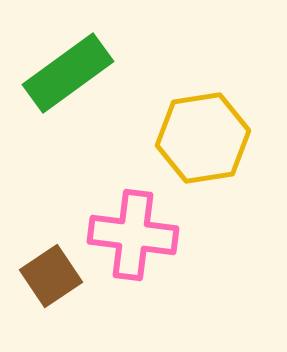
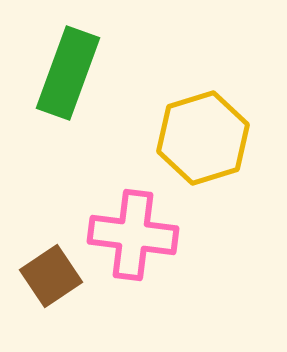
green rectangle: rotated 34 degrees counterclockwise
yellow hexagon: rotated 8 degrees counterclockwise
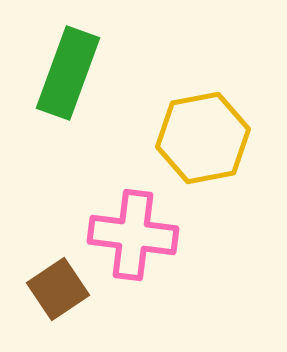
yellow hexagon: rotated 6 degrees clockwise
brown square: moved 7 px right, 13 px down
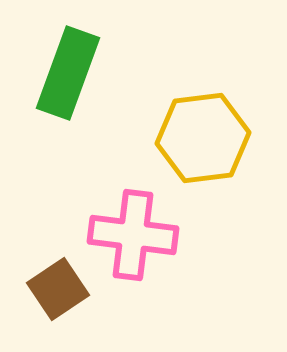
yellow hexagon: rotated 4 degrees clockwise
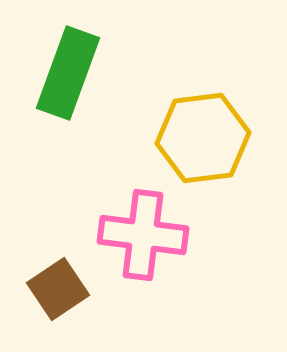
pink cross: moved 10 px right
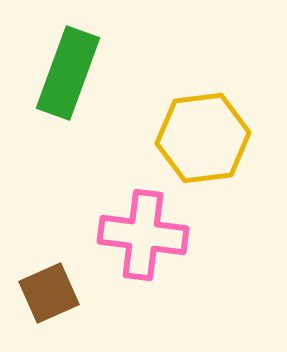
brown square: moved 9 px left, 4 px down; rotated 10 degrees clockwise
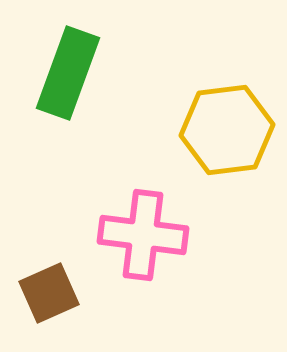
yellow hexagon: moved 24 px right, 8 px up
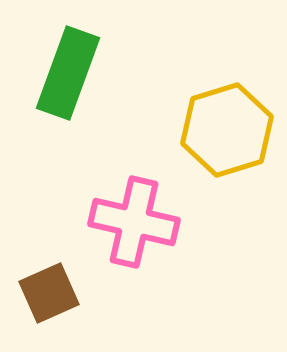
yellow hexagon: rotated 10 degrees counterclockwise
pink cross: moved 9 px left, 13 px up; rotated 6 degrees clockwise
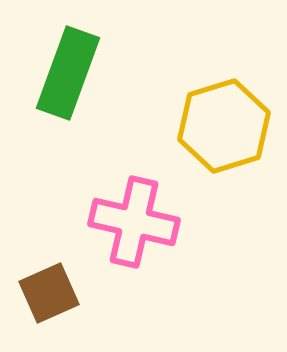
yellow hexagon: moved 3 px left, 4 px up
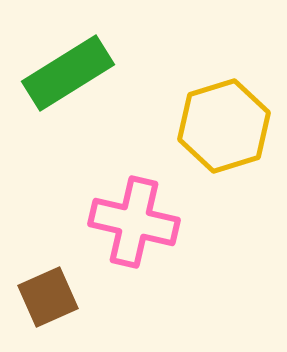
green rectangle: rotated 38 degrees clockwise
brown square: moved 1 px left, 4 px down
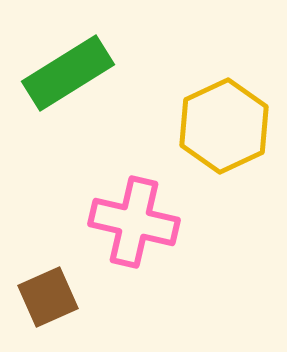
yellow hexagon: rotated 8 degrees counterclockwise
